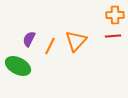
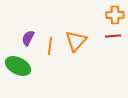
purple semicircle: moved 1 px left, 1 px up
orange line: rotated 18 degrees counterclockwise
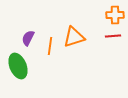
orange triangle: moved 2 px left, 4 px up; rotated 30 degrees clockwise
green ellipse: rotated 40 degrees clockwise
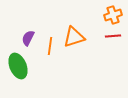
orange cross: moved 2 px left; rotated 18 degrees counterclockwise
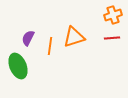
red line: moved 1 px left, 2 px down
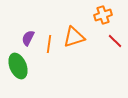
orange cross: moved 10 px left
red line: moved 3 px right, 3 px down; rotated 49 degrees clockwise
orange line: moved 1 px left, 2 px up
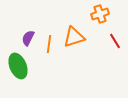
orange cross: moved 3 px left, 1 px up
red line: rotated 14 degrees clockwise
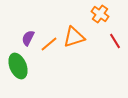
orange cross: rotated 36 degrees counterclockwise
orange line: rotated 42 degrees clockwise
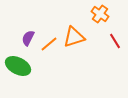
green ellipse: rotated 40 degrees counterclockwise
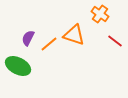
orange triangle: moved 2 px up; rotated 35 degrees clockwise
red line: rotated 21 degrees counterclockwise
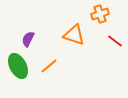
orange cross: rotated 36 degrees clockwise
purple semicircle: moved 1 px down
orange line: moved 22 px down
green ellipse: rotated 35 degrees clockwise
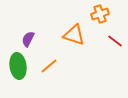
green ellipse: rotated 20 degrees clockwise
